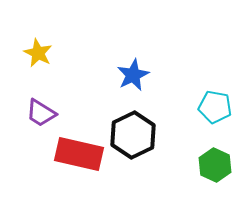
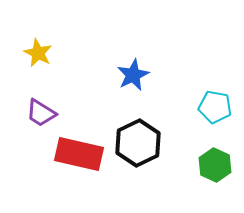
black hexagon: moved 5 px right, 8 px down
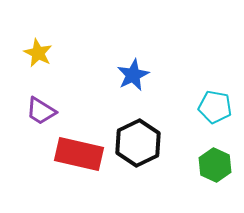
purple trapezoid: moved 2 px up
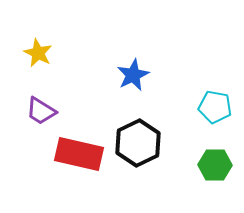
green hexagon: rotated 24 degrees counterclockwise
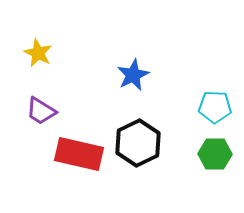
cyan pentagon: rotated 8 degrees counterclockwise
green hexagon: moved 11 px up
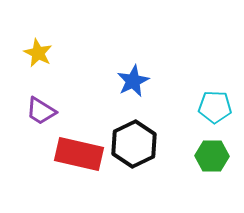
blue star: moved 6 px down
black hexagon: moved 4 px left, 1 px down
green hexagon: moved 3 px left, 2 px down
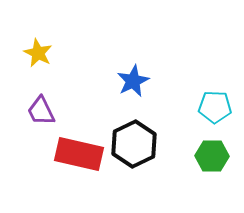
purple trapezoid: rotated 32 degrees clockwise
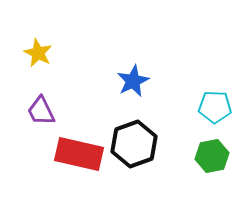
black hexagon: rotated 6 degrees clockwise
green hexagon: rotated 12 degrees counterclockwise
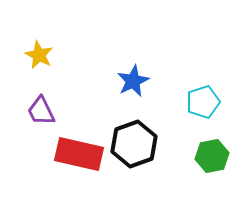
yellow star: moved 1 px right, 2 px down
cyan pentagon: moved 12 px left, 5 px up; rotated 20 degrees counterclockwise
